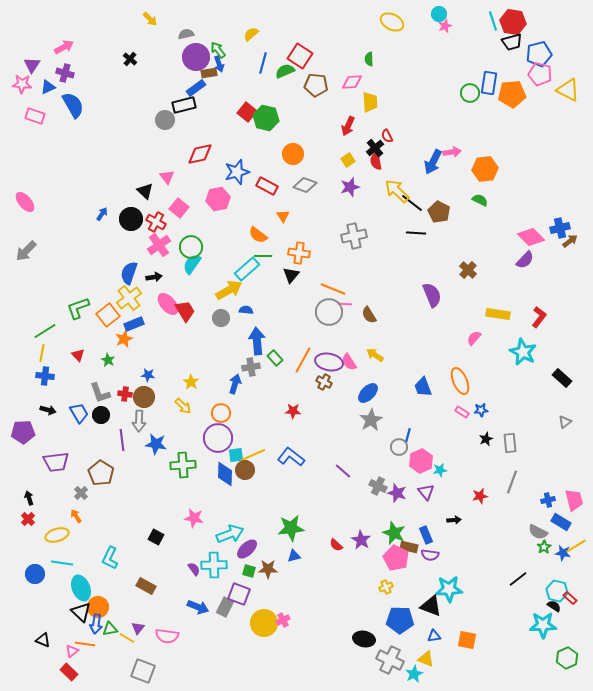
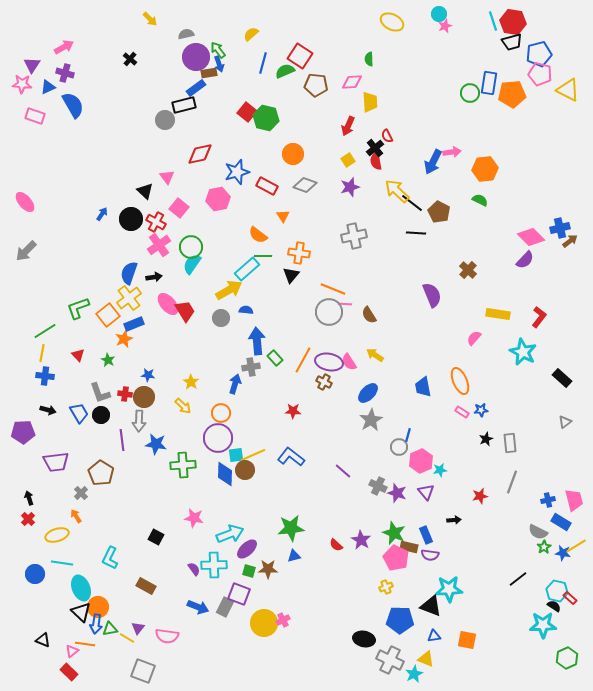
blue trapezoid at (423, 387): rotated 10 degrees clockwise
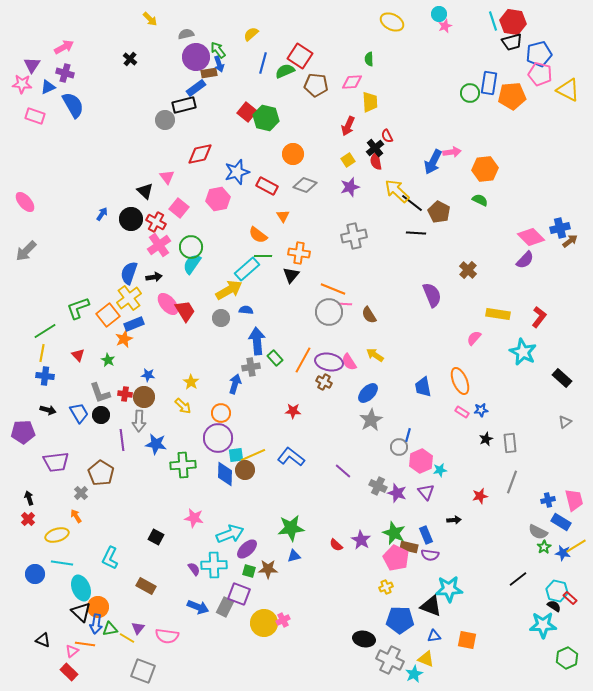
orange pentagon at (512, 94): moved 2 px down
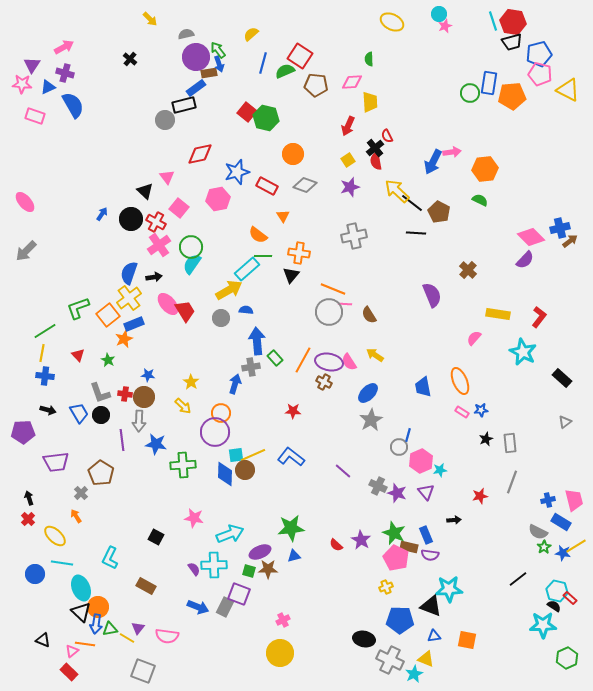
purple circle at (218, 438): moved 3 px left, 6 px up
yellow ellipse at (57, 535): moved 2 px left, 1 px down; rotated 60 degrees clockwise
purple ellipse at (247, 549): moved 13 px right, 3 px down; rotated 20 degrees clockwise
yellow circle at (264, 623): moved 16 px right, 30 px down
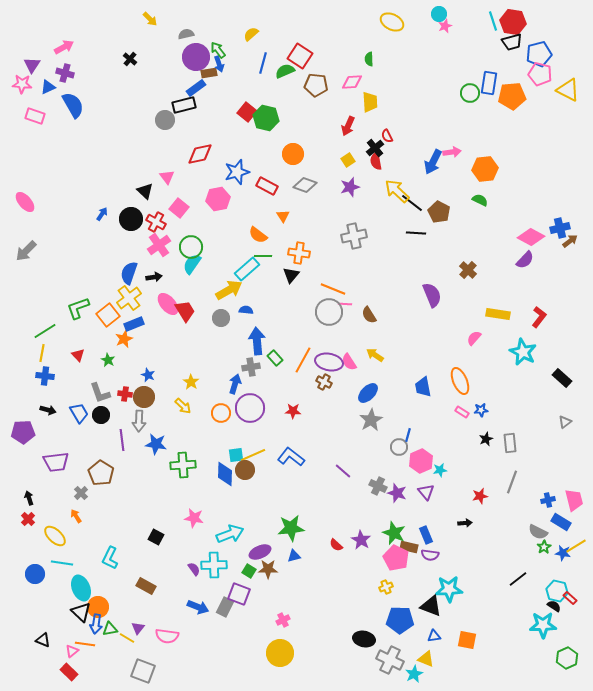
pink diamond at (531, 237): rotated 16 degrees counterclockwise
blue star at (148, 375): rotated 16 degrees clockwise
purple circle at (215, 432): moved 35 px right, 24 px up
black arrow at (454, 520): moved 11 px right, 3 px down
green square at (249, 571): rotated 16 degrees clockwise
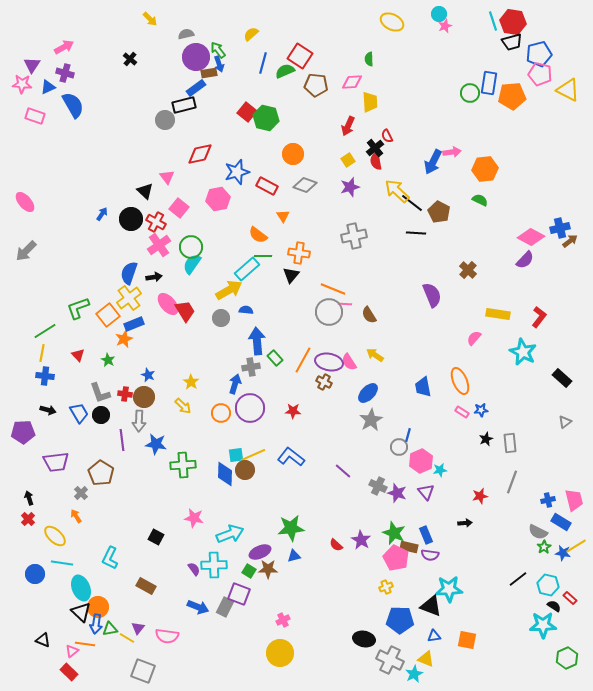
cyan hexagon at (557, 591): moved 9 px left, 6 px up
